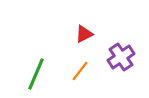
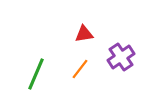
red triangle: rotated 18 degrees clockwise
orange line: moved 2 px up
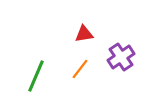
green line: moved 2 px down
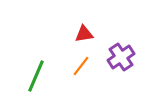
orange line: moved 1 px right, 3 px up
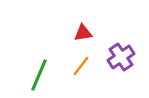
red triangle: moved 1 px left, 1 px up
green line: moved 3 px right, 1 px up
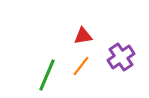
red triangle: moved 3 px down
green line: moved 8 px right
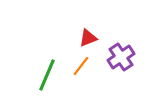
red triangle: moved 5 px right, 2 px down; rotated 12 degrees counterclockwise
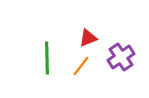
green line: moved 17 px up; rotated 24 degrees counterclockwise
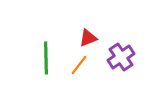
green line: moved 1 px left
orange line: moved 2 px left, 1 px up
